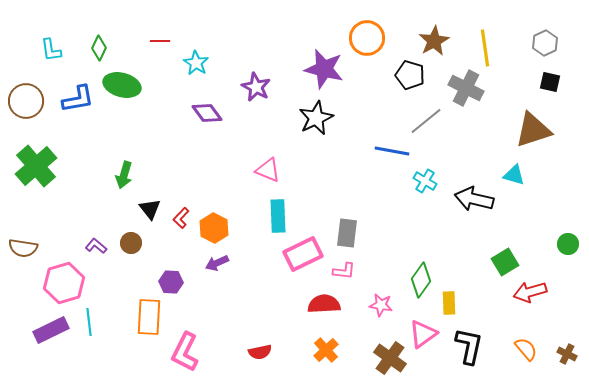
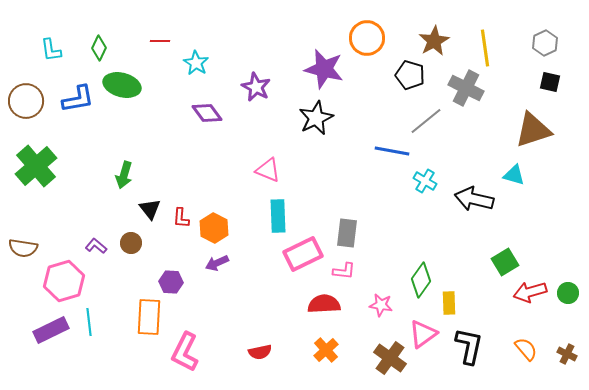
red L-shape at (181, 218): rotated 40 degrees counterclockwise
green circle at (568, 244): moved 49 px down
pink hexagon at (64, 283): moved 2 px up
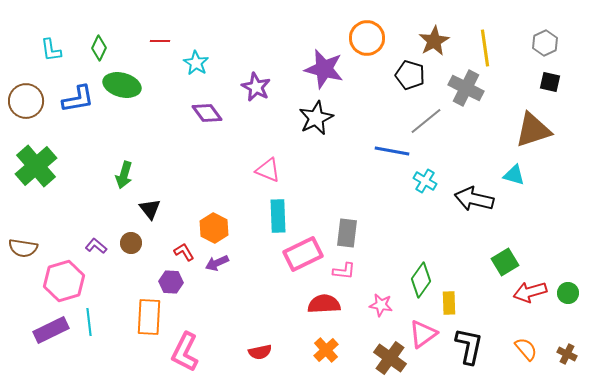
red L-shape at (181, 218): moved 3 px right, 34 px down; rotated 145 degrees clockwise
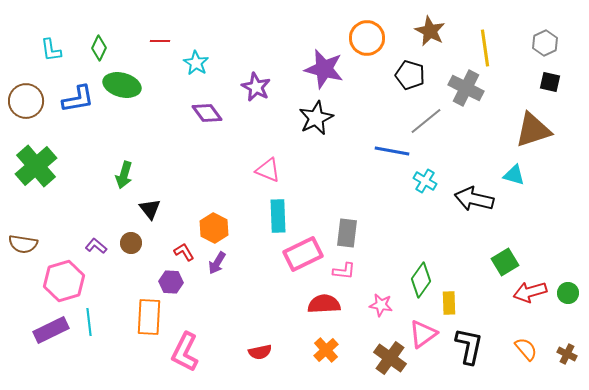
brown star at (434, 41): moved 4 px left, 10 px up; rotated 16 degrees counterclockwise
brown semicircle at (23, 248): moved 4 px up
purple arrow at (217, 263): rotated 35 degrees counterclockwise
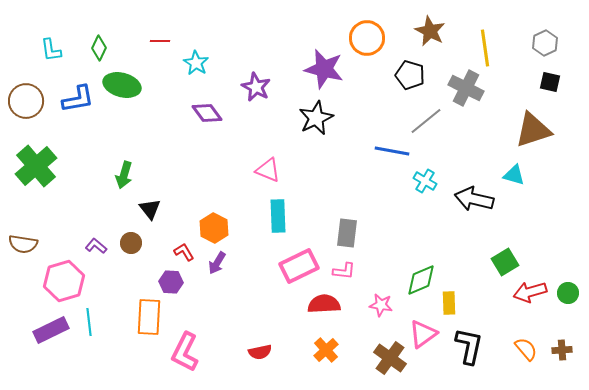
pink rectangle at (303, 254): moved 4 px left, 12 px down
green diamond at (421, 280): rotated 32 degrees clockwise
brown cross at (567, 354): moved 5 px left, 4 px up; rotated 30 degrees counterclockwise
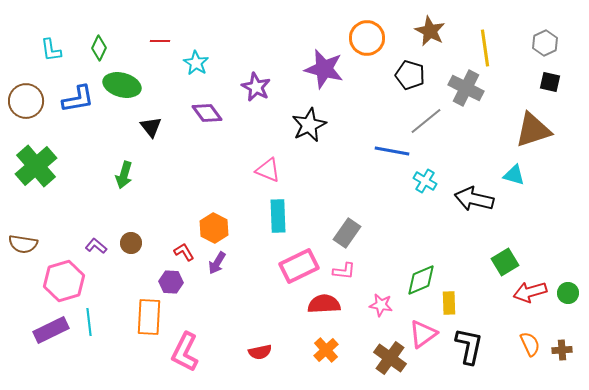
black star at (316, 118): moved 7 px left, 7 px down
black triangle at (150, 209): moved 1 px right, 82 px up
gray rectangle at (347, 233): rotated 28 degrees clockwise
orange semicircle at (526, 349): moved 4 px right, 5 px up; rotated 15 degrees clockwise
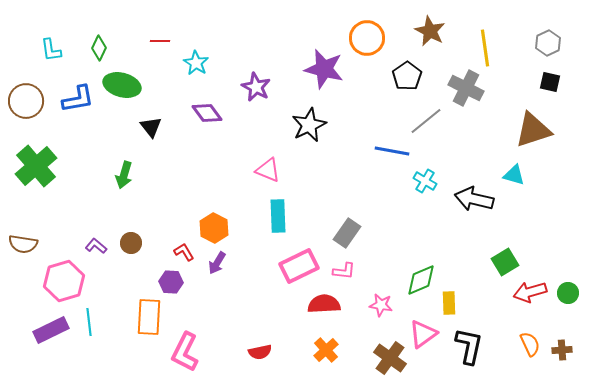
gray hexagon at (545, 43): moved 3 px right
black pentagon at (410, 75): moved 3 px left, 1 px down; rotated 20 degrees clockwise
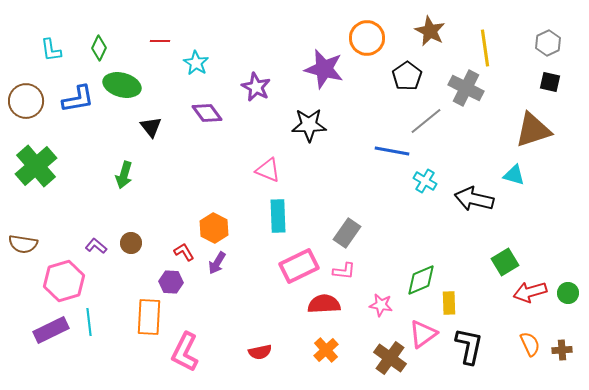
black star at (309, 125): rotated 24 degrees clockwise
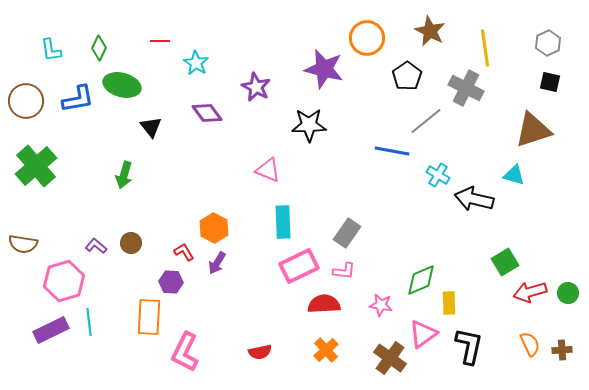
cyan cross at (425, 181): moved 13 px right, 6 px up
cyan rectangle at (278, 216): moved 5 px right, 6 px down
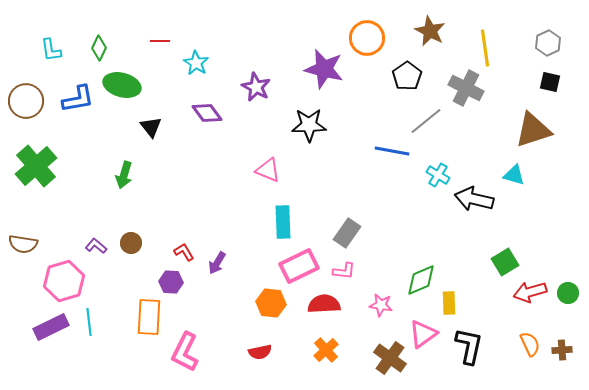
orange hexagon at (214, 228): moved 57 px right, 75 px down; rotated 20 degrees counterclockwise
purple rectangle at (51, 330): moved 3 px up
